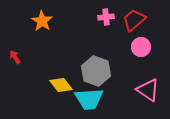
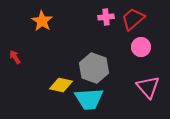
red trapezoid: moved 1 px left, 1 px up
gray hexagon: moved 2 px left, 3 px up
yellow diamond: rotated 40 degrees counterclockwise
pink triangle: moved 3 px up; rotated 15 degrees clockwise
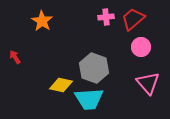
pink triangle: moved 4 px up
